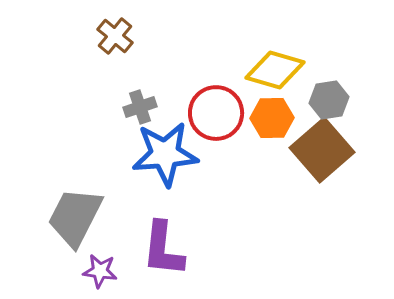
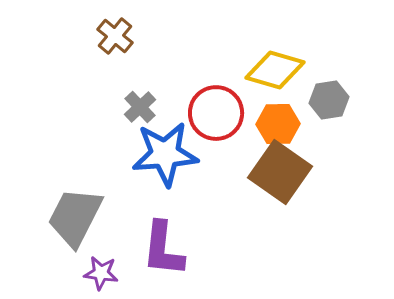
gray cross: rotated 24 degrees counterclockwise
orange hexagon: moved 6 px right, 6 px down
brown square: moved 42 px left, 22 px down; rotated 14 degrees counterclockwise
purple star: moved 1 px right, 2 px down
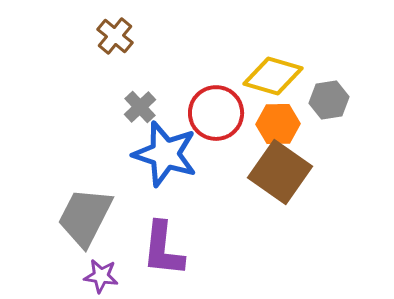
yellow diamond: moved 2 px left, 6 px down
blue star: rotated 22 degrees clockwise
gray trapezoid: moved 10 px right
purple star: moved 3 px down
